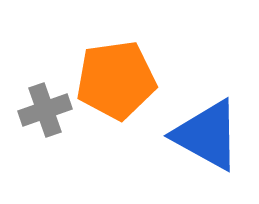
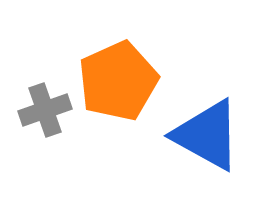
orange pentagon: moved 2 px right, 1 px down; rotated 16 degrees counterclockwise
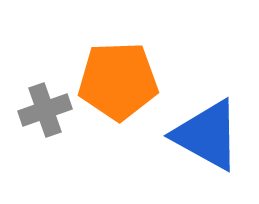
orange pentagon: rotated 22 degrees clockwise
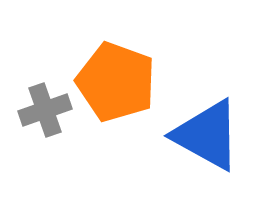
orange pentagon: moved 2 px left, 1 px down; rotated 22 degrees clockwise
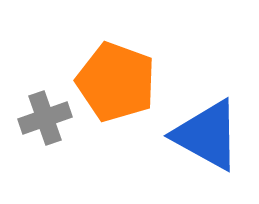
gray cross: moved 8 px down
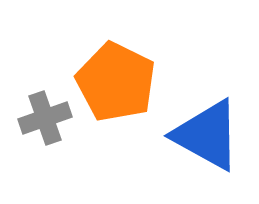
orange pentagon: rotated 6 degrees clockwise
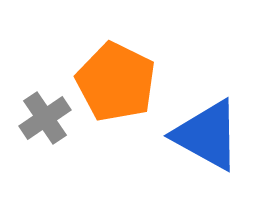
gray cross: rotated 15 degrees counterclockwise
